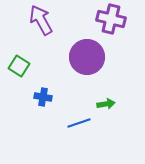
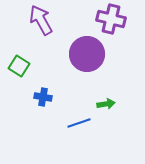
purple circle: moved 3 px up
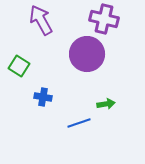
purple cross: moved 7 px left
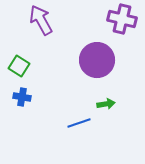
purple cross: moved 18 px right
purple circle: moved 10 px right, 6 px down
blue cross: moved 21 px left
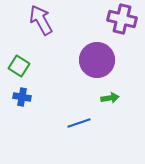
green arrow: moved 4 px right, 6 px up
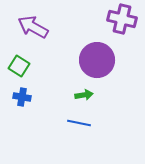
purple arrow: moved 8 px left, 7 px down; rotated 32 degrees counterclockwise
green arrow: moved 26 px left, 3 px up
blue line: rotated 30 degrees clockwise
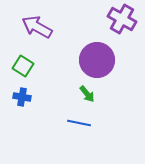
purple cross: rotated 16 degrees clockwise
purple arrow: moved 4 px right
green square: moved 4 px right
green arrow: moved 3 px right, 1 px up; rotated 60 degrees clockwise
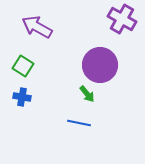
purple circle: moved 3 px right, 5 px down
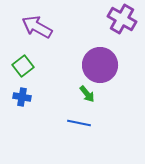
green square: rotated 20 degrees clockwise
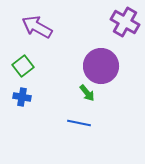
purple cross: moved 3 px right, 3 px down
purple circle: moved 1 px right, 1 px down
green arrow: moved 1 px up
